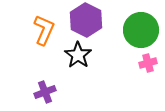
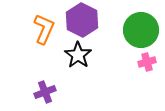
purple hexagon: moved 4 px left
orange L-shape: moved 1 px up
pink cross: moved 1 px left, 1 px up
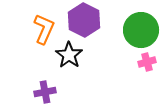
purple hexagon: moved 2 px right
black star: moved 9 px left
purple cross: rotated 10 degrees clockwise
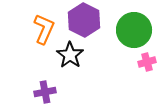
green circle: moved 7 px left
black star: moved 1 px right
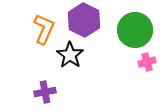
green circle: moved 1 px right
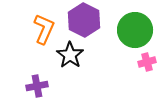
purple cross: moved 8 px left, 6 px up
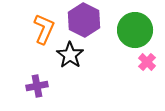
pink cross: rotated 30 degrees counterclockwise
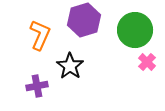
purple hexagon: rotated 16 degrees clockwise
orange L-shape: moved 4 px left, 6 px down
black star: moved 11 px down
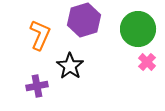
green circle: moved 3 px right, 1 px up
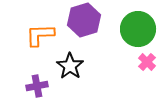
orange L-shape: rotated 116 degrees counterclockwise
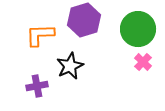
pink cross: moved 4 px left
black star: rotated 12 degrees clockwise
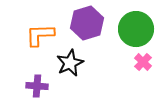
purple hexagon: moved 3 px right, 3 px down
green circle: moved 2 px left
black star: moved 3 px up
purple cross: rotated 15 degrees clockwise
